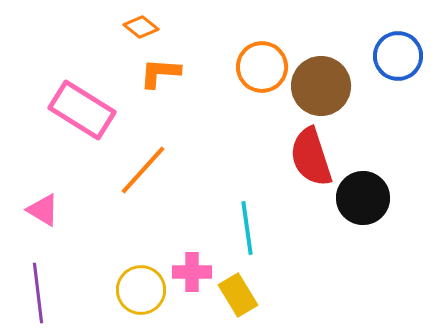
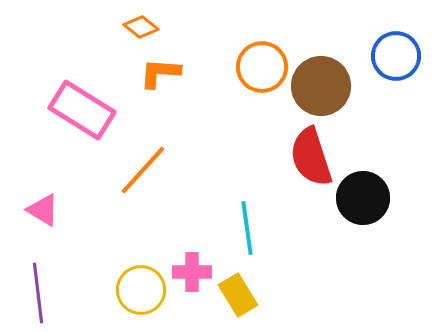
blue circle: moved 2 px left
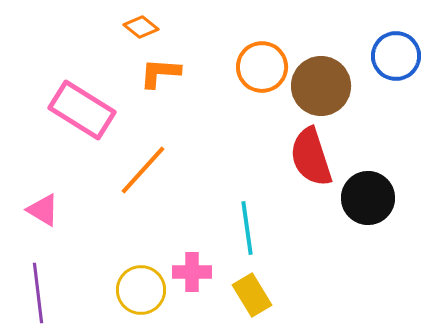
black circle: moved 5 px right
yellow rectangle: moved 14 px right
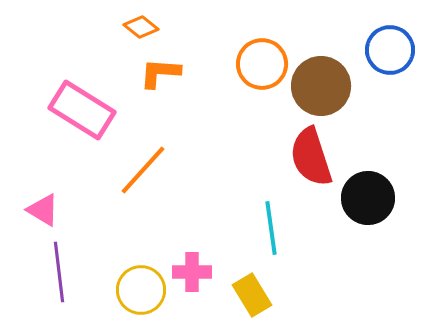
blue circle: moved 6 px left, 6 px up
orange circle: moved 3 px up
cyan line: moved 24 px right
purple line: moved 21 px right, 21 px up
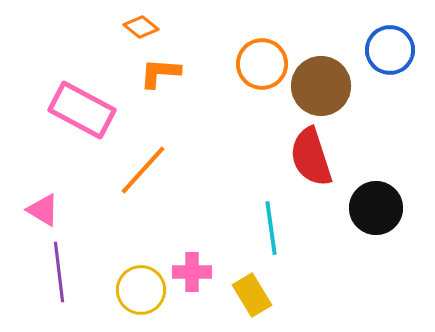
pink rectangle: rotated 4 degrees counterclockwise
black circle: moved 8 px right, 10 px down
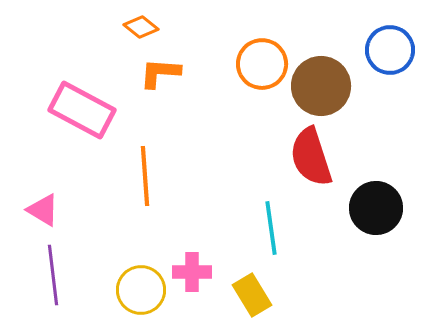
orange line: moved 2 px right, 6 px down; rotated 46 degrees counterclockwise
purple line: moved 6 px left, 3 px down
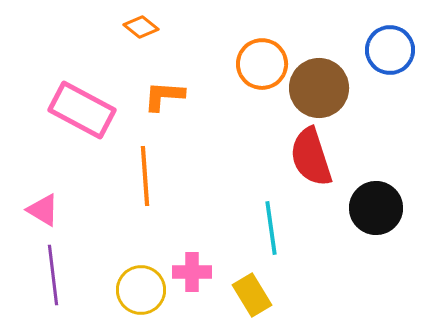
orange L-shape: moved 4 px right, 23 px down
brown circle: moved 2 px left, 2 px down
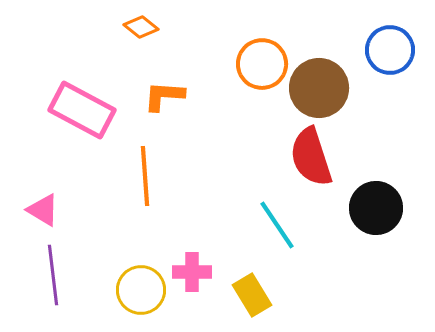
cyan line: moved 6 px right, 3 px up; rotated 26 degrees counterclockwise
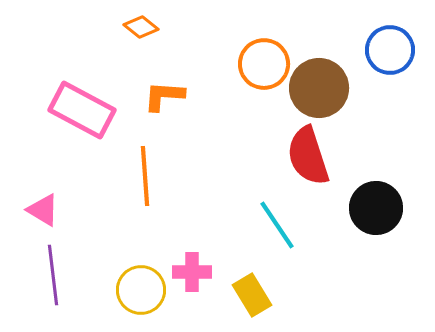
orange circle: moved 2 px right
red semicircle: moved 3 px left, 1 px up
